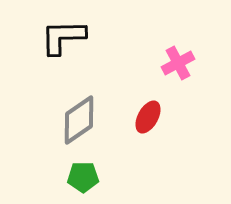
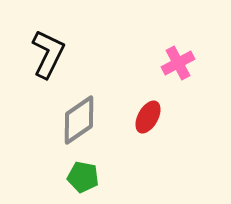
black L-shape: moved 15 px left, 17 px down; rotated 117 degrees clockwise
green pentagon: rotated 12 degrees clockwise
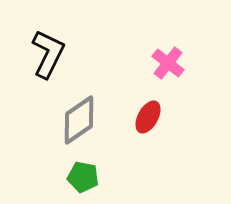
pink cross: moved 10 px left; rotated 24 degrees counterclockwise
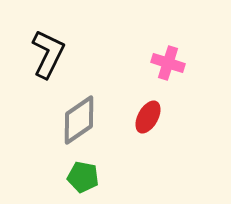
pink cross: rotated 20 degrees counterclockwise
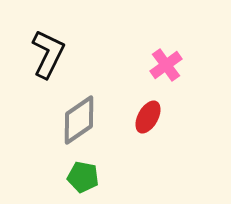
pink cross: moved 2 px left, 2 px down; rotated 36 degrees clockwise
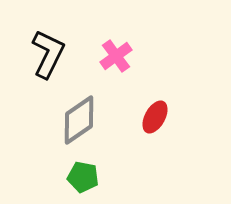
pink cross: moved 50 px left, 9 px up
red ellipse: moved 7 px right
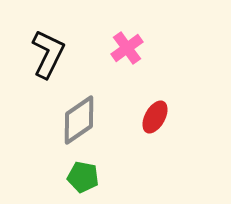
pink cross: moved 11 px right, 8 px up
